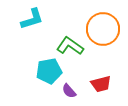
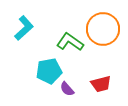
cyan L-shape: moved 8 px left, 9 px down; rotated 25 degrees counterclockwise
green L-shape: moved 4 px up
purple semicircle: moved 2 px left, 2 px up
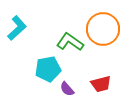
cyan L-shape: moved 7 px left
cyan pentagon: moved 1 px left, 2 px up
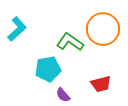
cyan L-shape: moved 1 px down
purple semicircle: moved 4 px left, 6 px down
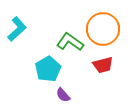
cyan pentagon: rotated 20 degrees counterclockwise
red trapezoid: moved 2 px right, 19 px up
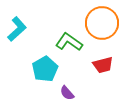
orange circle: moved 1 px left, 6 px up
green L-shape: moved 1 px left
cyan pentagon: moved 3 px left
purple semicircle: moved 4 px right, 2 px up
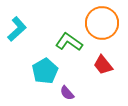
red trapezoid: rotated 65 degrees clockwise
cyan pentagon: moved 2 px down
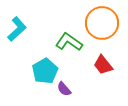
purple semicircle: moved 3 px left, 4 px up
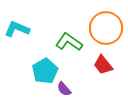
orange circle: moved 4 px right, 5 px down
cyan L-shape: rotated 115 degrees counterclockwise
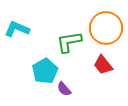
green L-shape: rotated 44 degrees counterclockwise
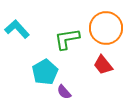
cyan L-shape: rotated 25 degrees clockwise
green L-shape: moved 2 px left, 3 px up
cyan pentagon: moved 1 px down
purple semicircle: moved 3 px down
